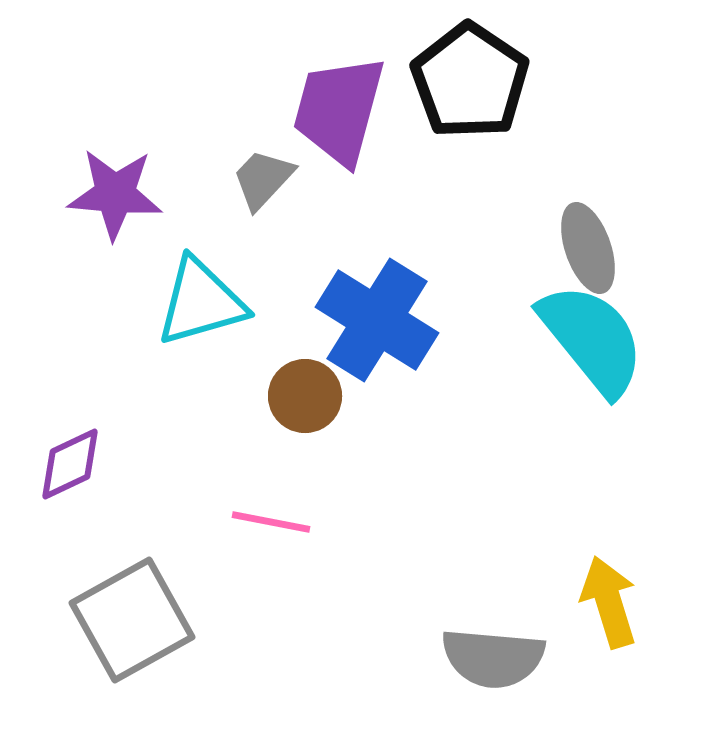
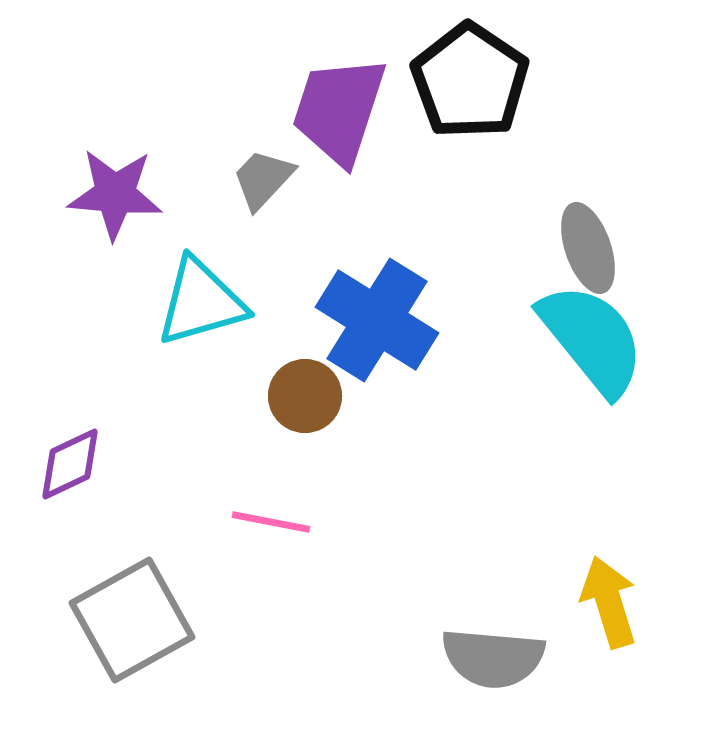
purple trapezoid: rotated 3 degrees clockwise
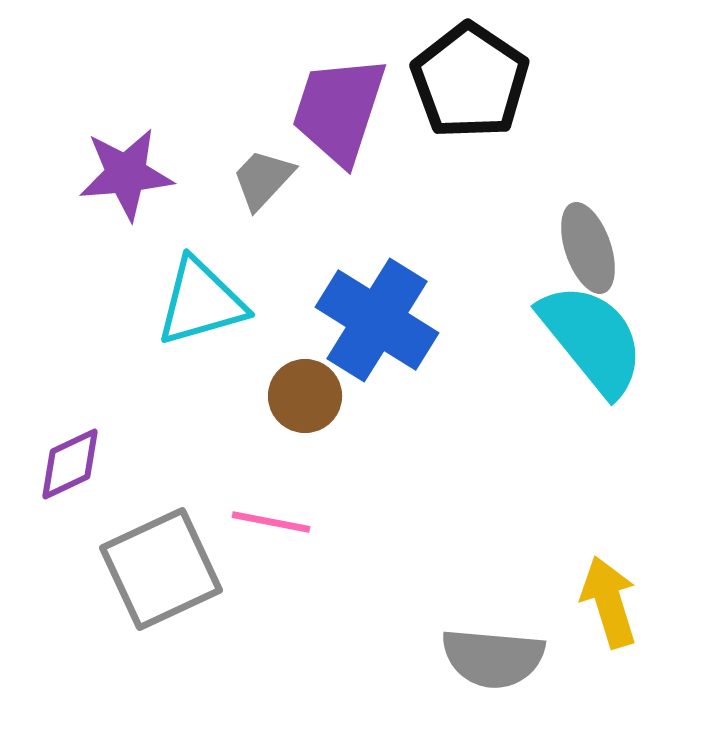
purple star: moved 11 px right, 20 px up; rotated 10 degrees counterclockwise
gray square: moved 29 px right, 51 px up; rotated 4 degrees clockwise
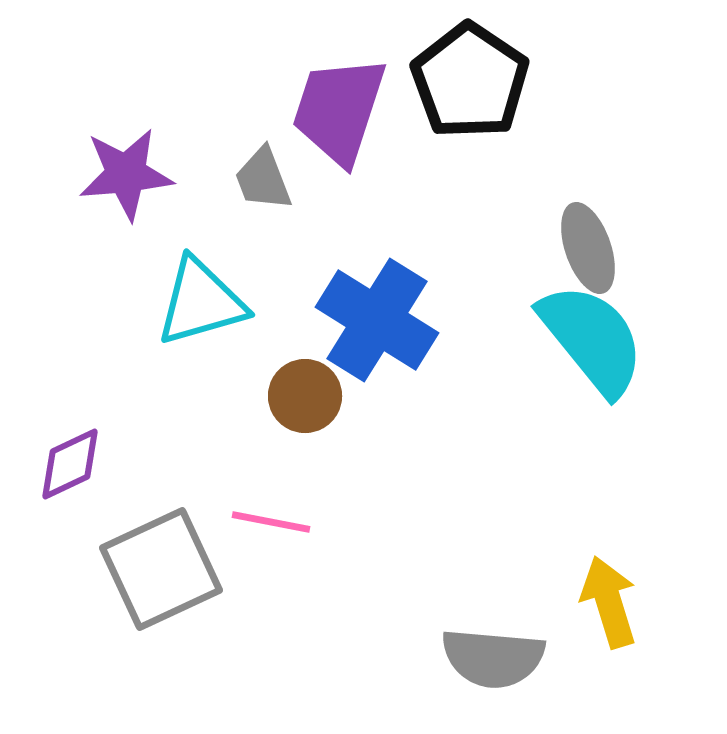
gray trapezoid: rotated 64 degrees counterclockwise
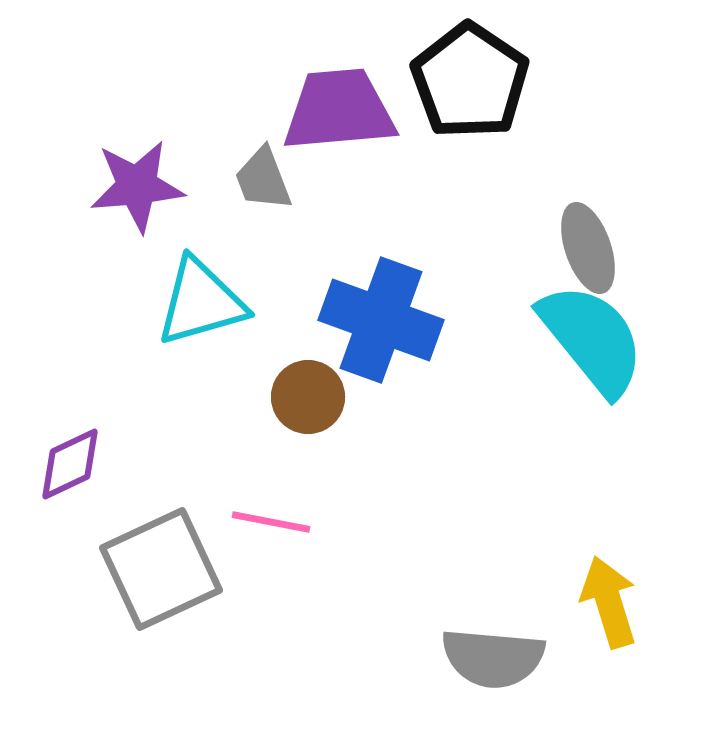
purple trapezoid: rotated 67 degrees clockwise
purple star: moved 11 px right, 12 px down
blue cross: moved 4 px right; rotated 12 degrees counterclockwise
brown circle: moved 3 px right, 1 px down
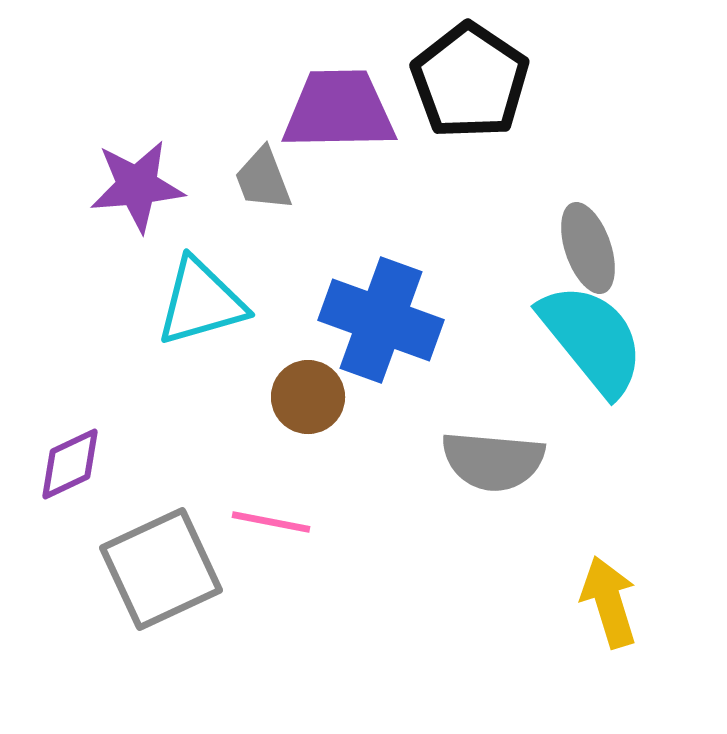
purple trapezoid: rotated 4 degrees clockwise
gray semicircle: moved 197 px up
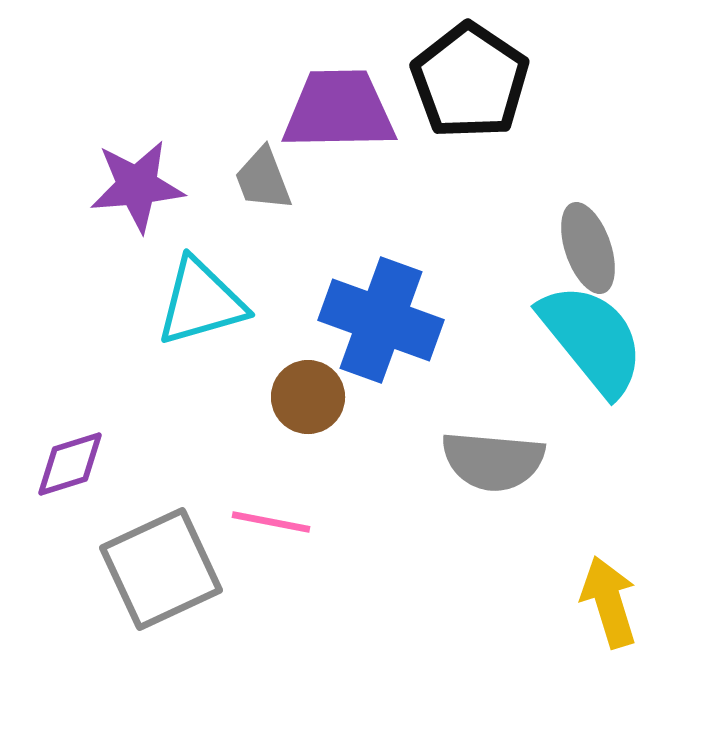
purple diamond: rotated 8 degrees clockwise
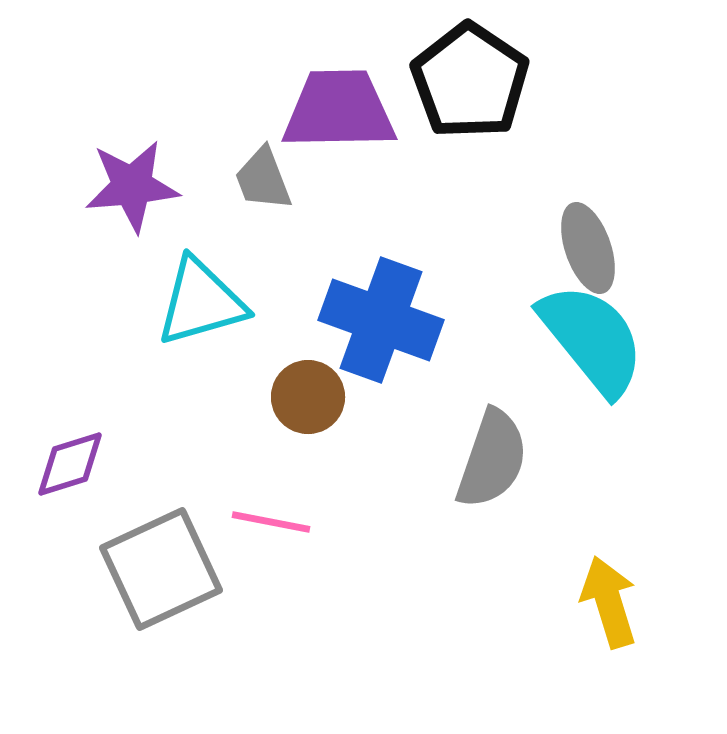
purple star: moved 5 px left
gray semicircle: moved 1 px left, 2 px up; rotated 76 degrees counterclockwise
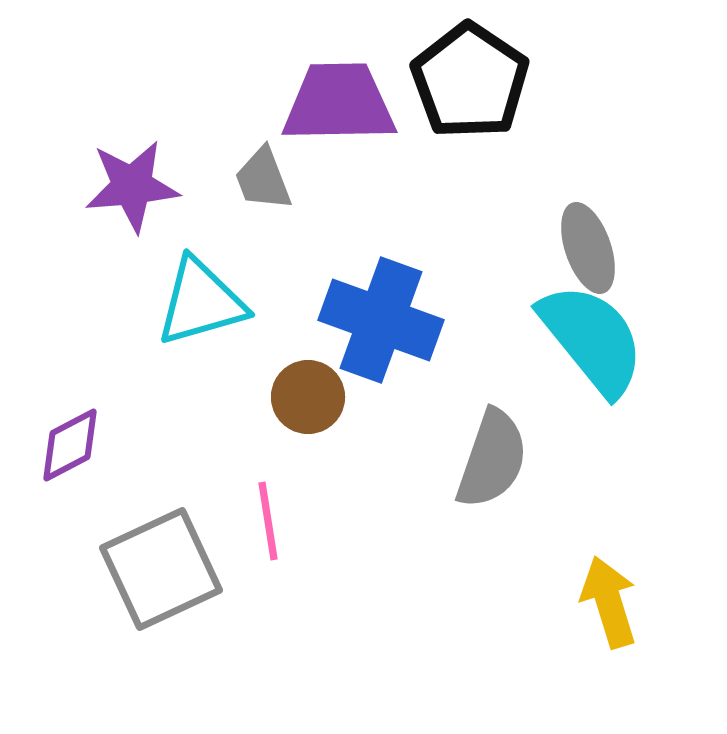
purple trapezoid: moved 7 px up
purple diamond: moved 19 px up; rotated 10 degrees counterclockwise
pink line: moved 3 px left, 1 px up; rotated 70 degrees clockwise
